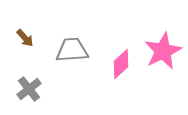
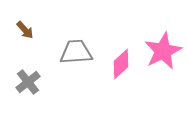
brown arrow: moved 8 px up
gray trapezoid: moved 4 px right, 2 px down
gray cross: moved 1 px left, 7 px up
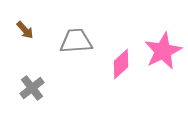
gray trapezoid: moved 11 px up
gray cross: moved 4 px right, 6 px down
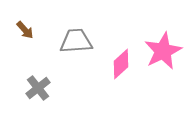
gray cross: moved 6 px right
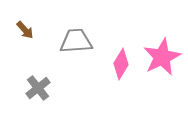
pink star: moved 1 px left, 6 px down
pink diamond: rotated 16 degrees counterclockwise
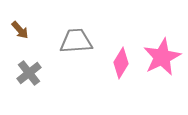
brown arrow: moved 5 px left
pink diamond: moved 1 px up
gray cross: moved 9 px left, 15 px up
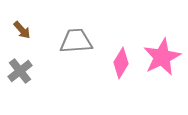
brown arrow: moved 2 px right
gray cross: moved 9 px left, 2 px up
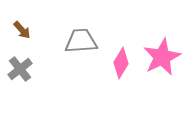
gray trapezoid: moved 5 px right
gray cross: moved 2 px up
